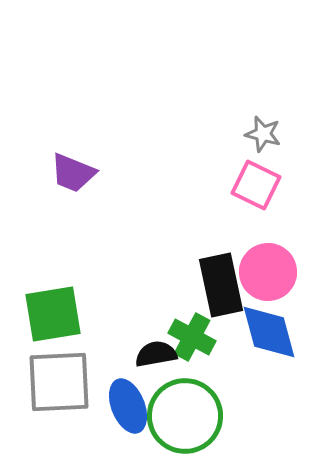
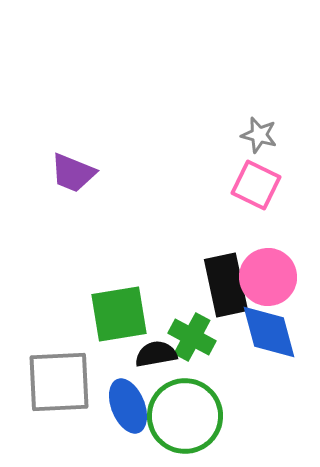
gray star: moved 4 px left, 1 px down
pink circle: moved 5 px down
black rectangle: moved 5 px right
green square: moved 66 px right
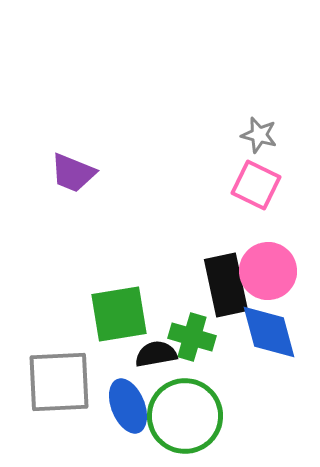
pink circle: moved 6 px up
green cross: rotated 12 degrees counterclockwise
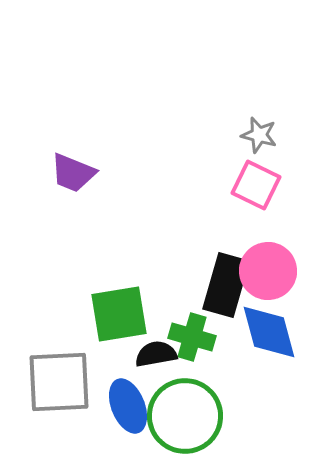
black rectangle: rotated 28 degrees clockwise
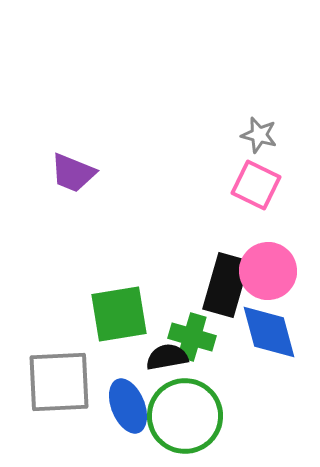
black semicircle: moved 11 px right, 3 px down
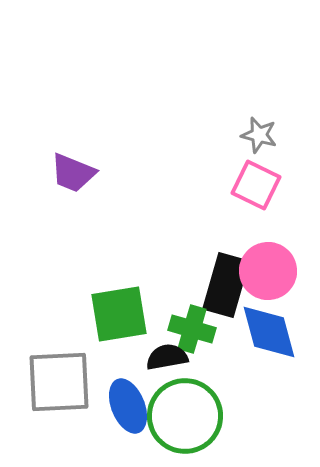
green cross: moved 8 px up
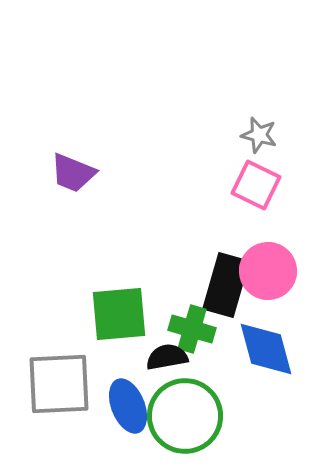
green square: rotated 4 degrees clockwise
blue diamond: moved 3 px left, 17 px down
gray square: moved 2 px down
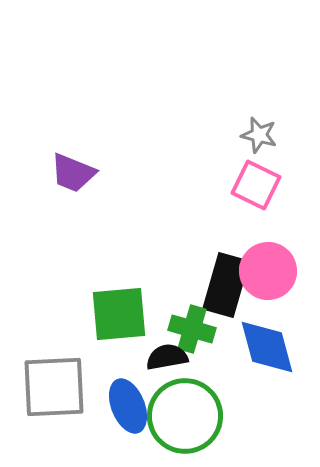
blue diamond: moved 1 px right, 2 px up
gray square: moved 5 px left, 3 px down
